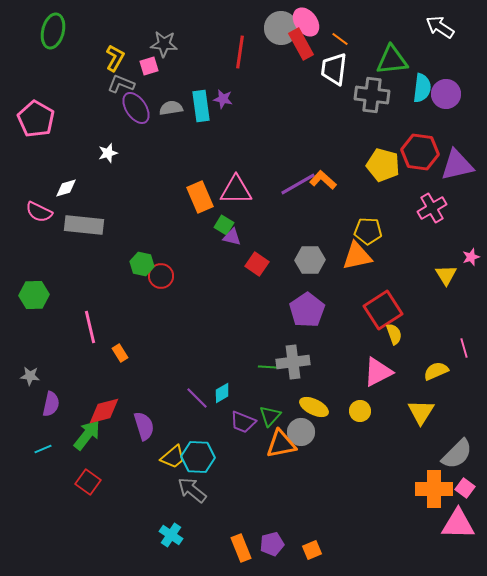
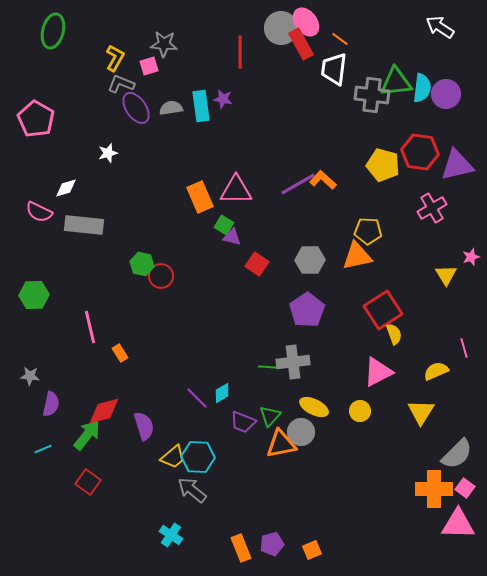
red line at (240, 52): rotated 8 degrees counterclockwise
green triangle at (392, 60): moved 4 px right, 22 px down
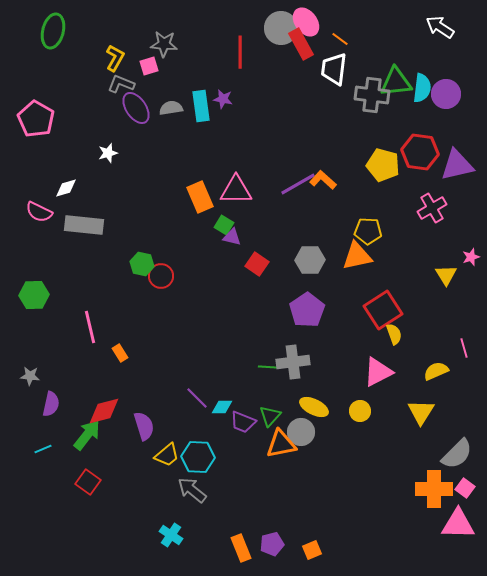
cyan diamond at (222, 393): moved 14 px down; rotated 30 degrees clockwise
yellow trapezoid at (173, 457): moved 6 px left, 2 px up
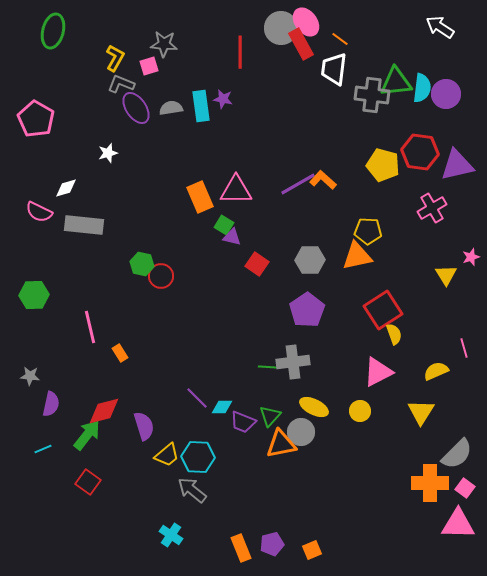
orange cross at (434, 489): moved 4 px left, 6 px up
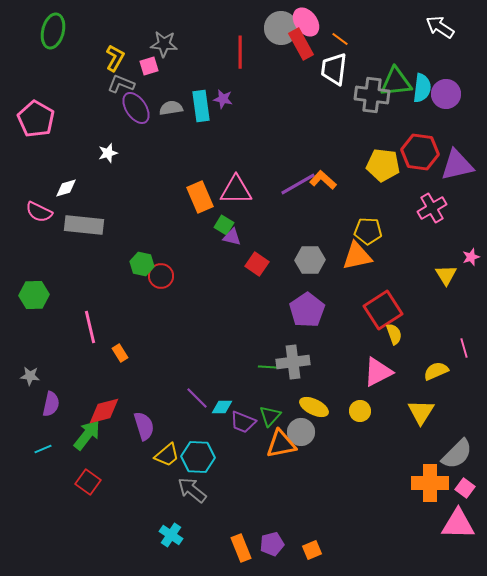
yellow pentagon at (383, 165): rotated 8 degrees counterclockwise
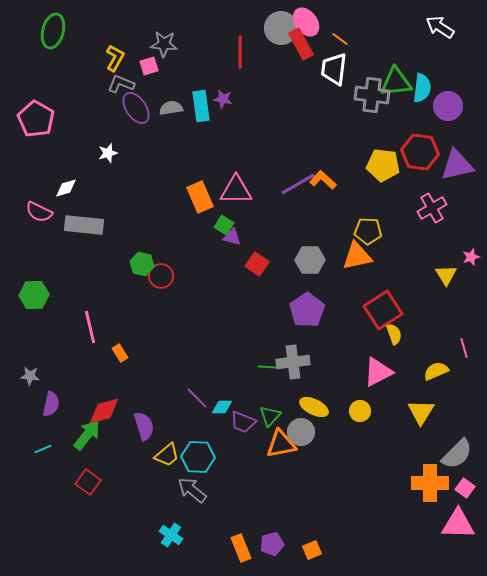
purple circle at (446, 94): moved 2 px right, 12 px down
